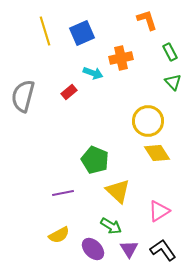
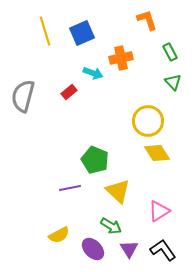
purple line: moved 7 px right, 5 px up
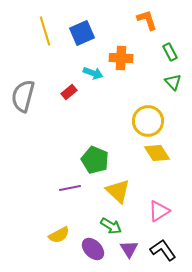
orange cross: rotated 15 degrees clockwise
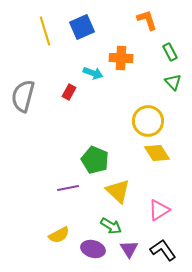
blue square: moved 6 px up
red rectangle: rotated 21 degrees counterclockwise
purple line: moved 2 px left
pink triangle: moved 1 px up
purple ellipse: rotated 30 degrees counterclockwise
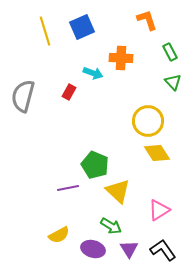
green pentagon: moved 5 px down
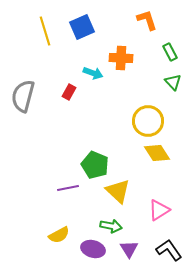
green arrow: rotated 20 degrees counterclockwise
black L-shape: moved 6 px right
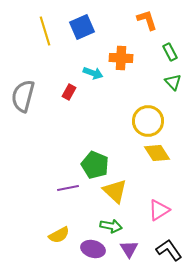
yellow triangle: moved 3 px left
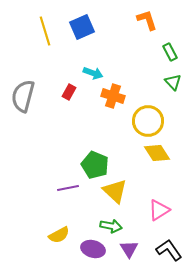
orange cross: moved 8 px left, 38 px down; rotated 15 degrees clockwise
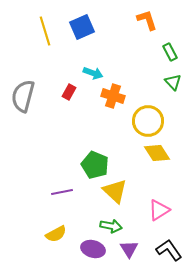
purple line: moved 6 px left, 4 px down
yellow semicircle: moved 3 px left, 1 px up
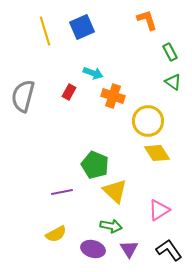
green triangle: rotated 12 degrees counterclockwise
